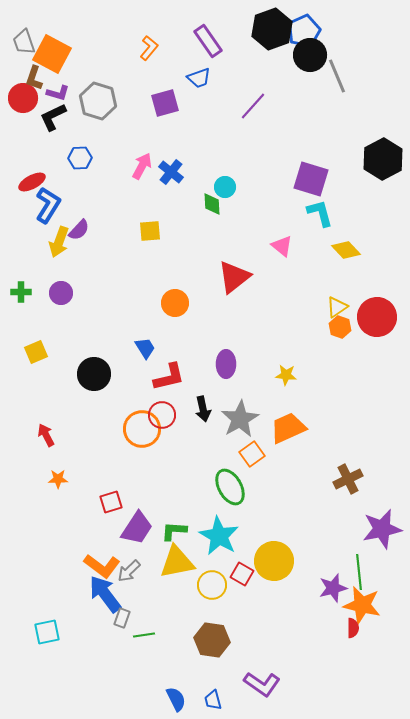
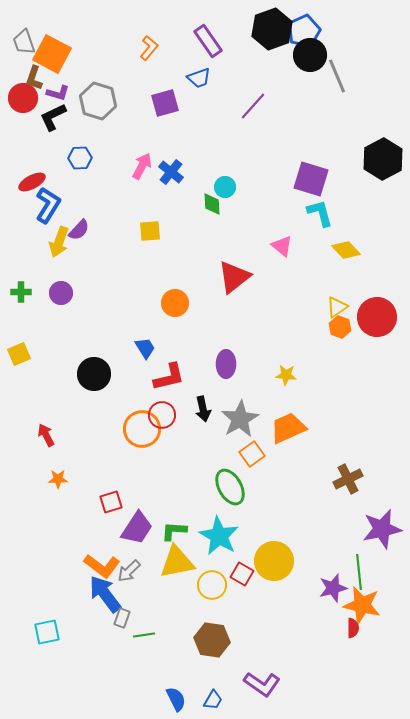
yellow square at (36, 352): moved 17 px left, 2 px down
blue trapezoid at (213, 700): rotated 135 degrees counterclockwise
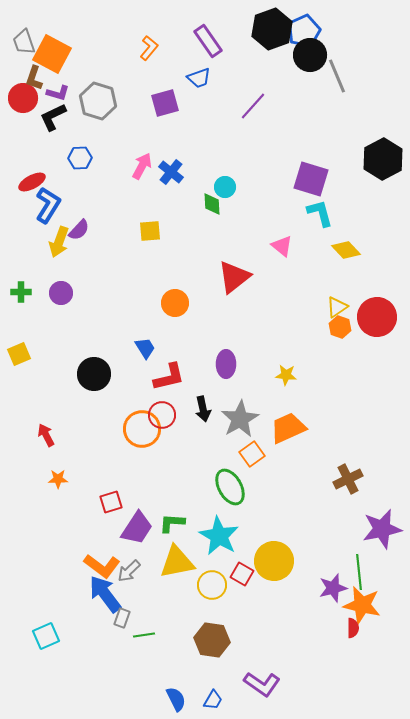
green L-shape at (174, 531): moved 2 px left, 8 px up
cyan square at (47, 632): moved 1 px left, 4 px down; rotated 12 degrees counterclockwise
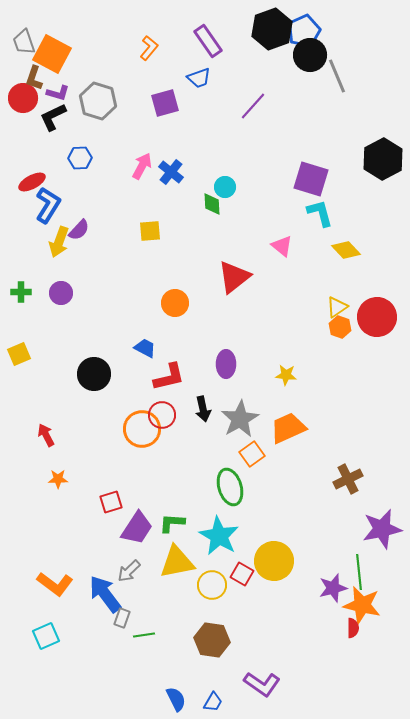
blue trapezoid at (145, 348): rotated 30 degrees counterclockwise
green ellipse at (230, 487): rotated 12 degrees clockwise
orange L-shape at (102, 566): moved 47 px left, 18 px down
blue trapezoid at (213, 700): moved 2 px down
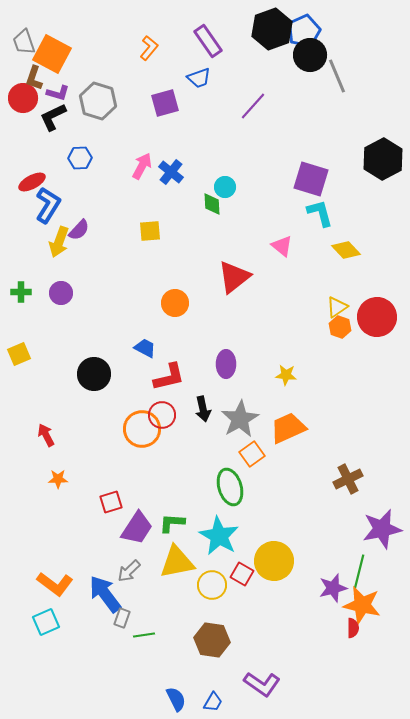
green line at (359, 572): rotated 20 degrees clockwise
cyan square at (46, 636): moved 14 px up
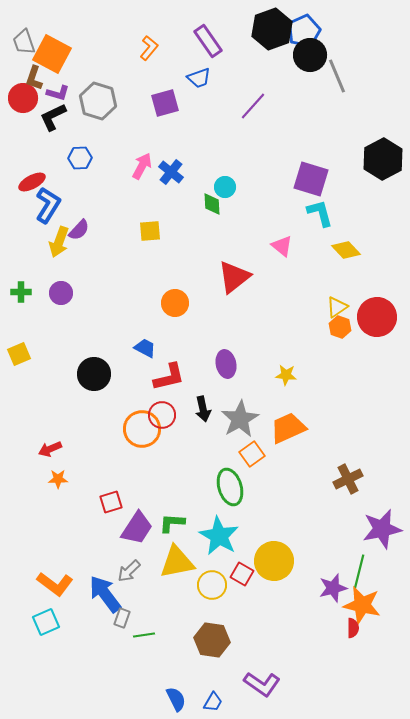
purple ellipse at (226, 364): rotated 12 degrees counterclockwise
red arrow at (46, 435): moved 4 px right, 14 px down; rotated 85 degrees counterclockwise
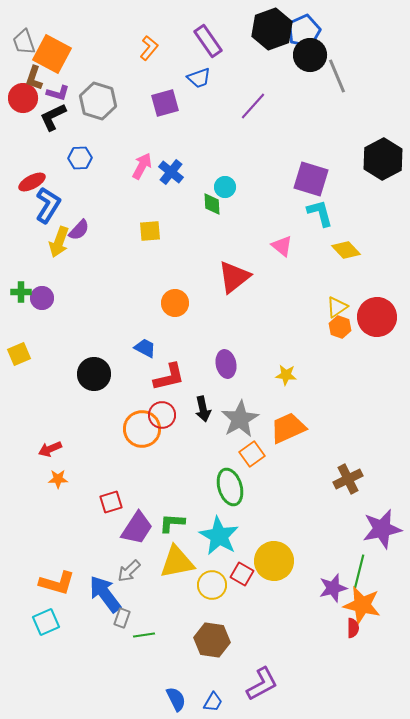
purple circle at (61, 293): moved 19 px left, 5 px down
orange L-shape at (55, 584): moved 2 px right, 1 px up; rotated 21 degrees counterclockwise
purple L-shape at (262, 684): rotated 63 degrees counterclockwise
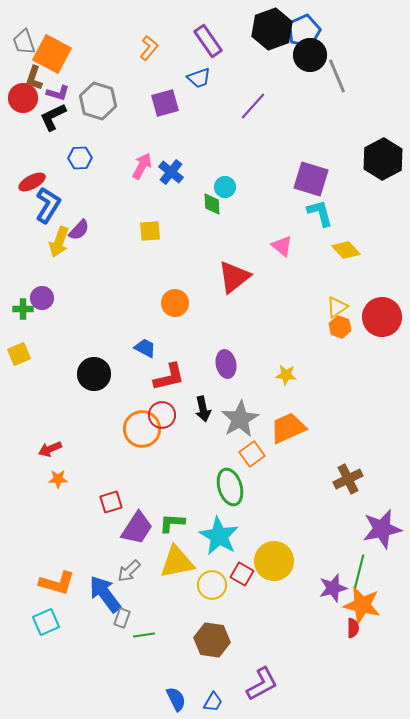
green cross at (21, 292): moved 2 px right, 17 px down
red circle at (377, 317): moved 5 px right
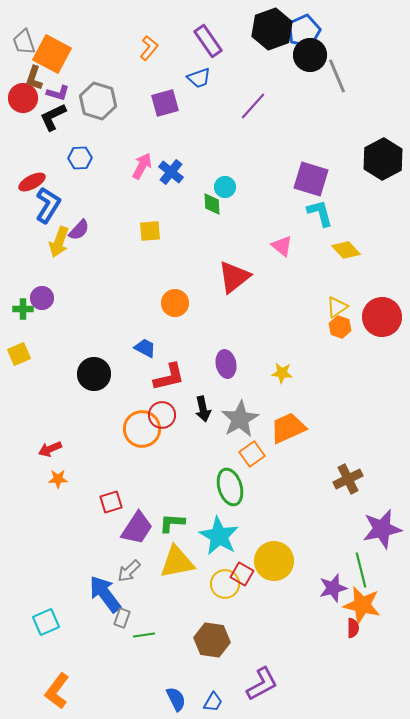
yellow star at (286, 375): moved 4 px left, 2 px up
green line at (359, 572): moved 2 px right, 2 px up; rotated 28 degrees counterclockwise
orange L-shape at (57, 583): moved 108 px down; rotated 111 degrees clockwise
yellow circle at (212, 585): moved 13 px right, 1 px up
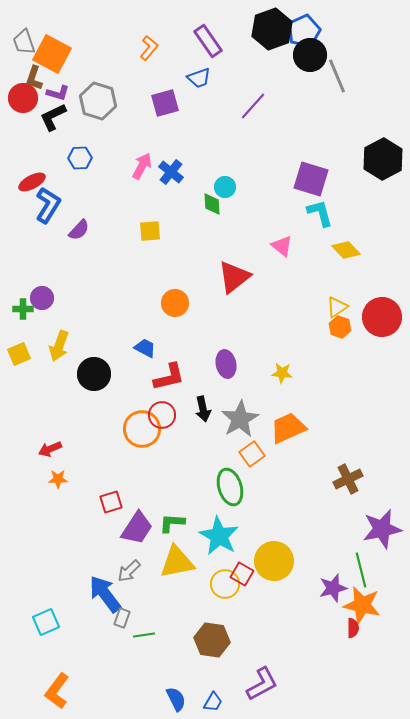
yellow arrow at (59, 242): moved 104 px down
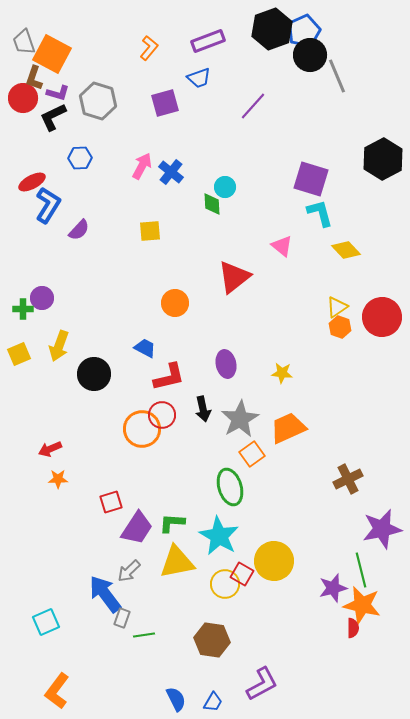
purple rectangle at (208, 41): rotated 76 degrees counterclockwise
